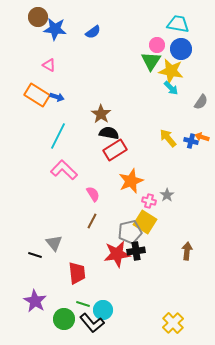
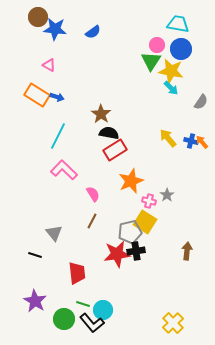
orange arrow: moved 5 px down; rotated 32 degrees clockwise
gray triangle: moved 10 px up
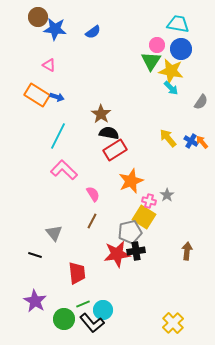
blue cross: rotated 16 degrees clockwise
yellow square: moved 1 px left, 5 px up
green line: rotated 40 degrees counterclockwise
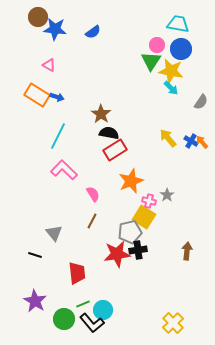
black cross: moved 2 px right, 1 px up
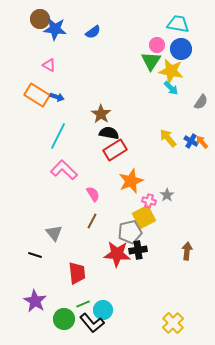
brown circle: moved 2 px right, 2 px down
yellow square: rotated 30 degrees clockwise
red star: rotated 12 degrees clockwise
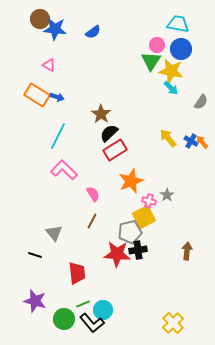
black semicircle: rotated 54 degrees counterclockwise
purple star: rotated 15 degrees counterclockwise
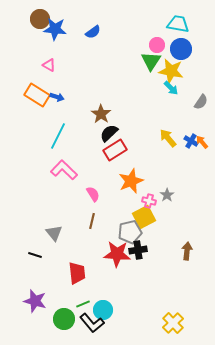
brown line: rotated 14 degrees counterclockwise
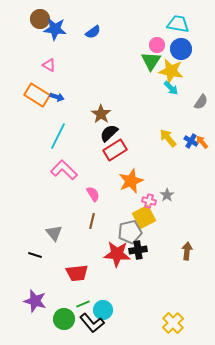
red trapezoid: rotated 90 degrees clockwise
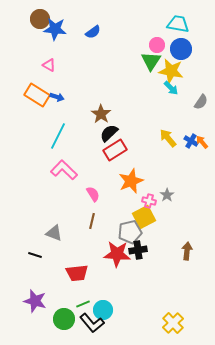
gray triangle: rotated 30 degrees counterclockwise
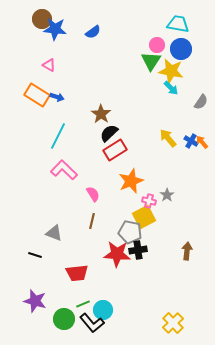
brown circle: moved 2 px right
gray pentagon: rotated 25 degrees clockwise
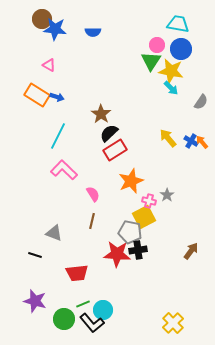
blue semicircle: rotated 35 degrees clockwise
brown arrow: moved 4 px right; rotated 30 degrees clockwise
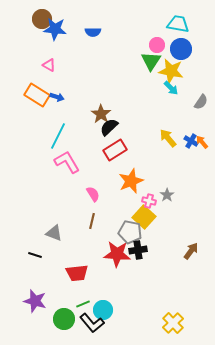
black semicircle: moved 6 px up
pink L-shape: moved 3 px right, 8 px up; rotated 16 degrees clockwise
yellow square: rotated 20 degrees counterclockwise
